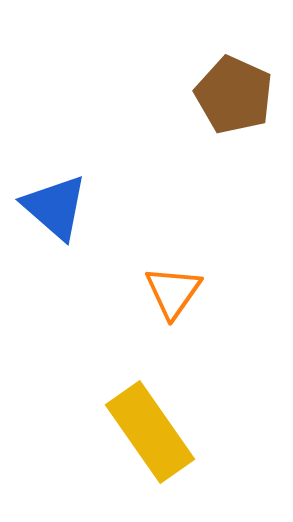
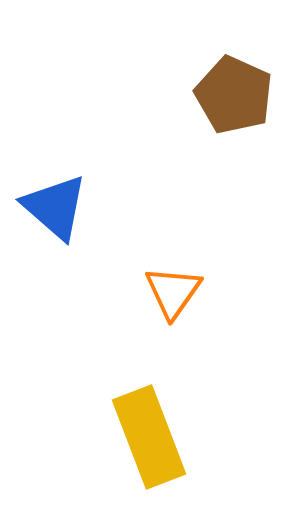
yellow rectangle: moved 1 px left, 5 px down; rotated 14 degrees clockwise
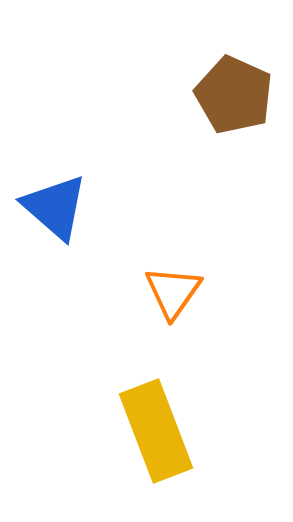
yellow rectangle: moved 7 px right, 6 px up
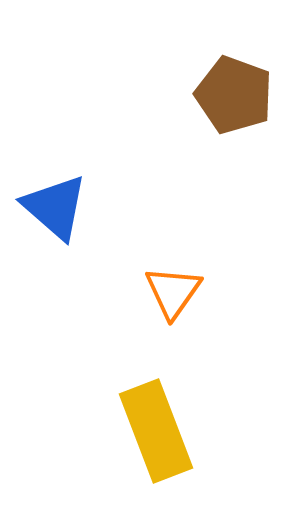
brown pentagon: rotated 4 degrees counterclockwise
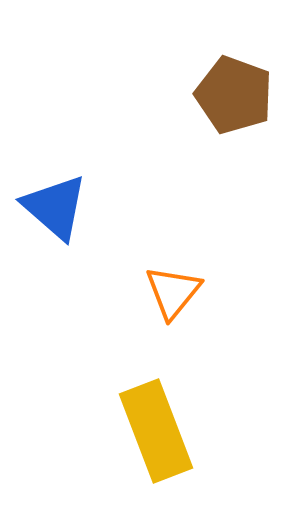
orange triangle: rotated 4 degrees clockwise
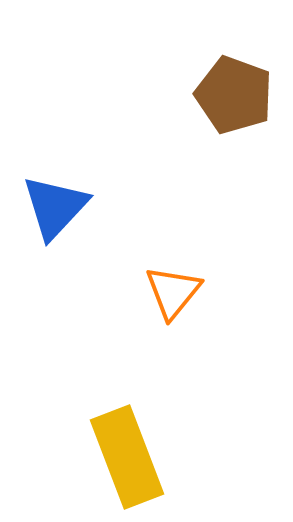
blue triangle: rotated 32 degrees clockwise
yellow rectangle: moved 29 px left, 26 px down
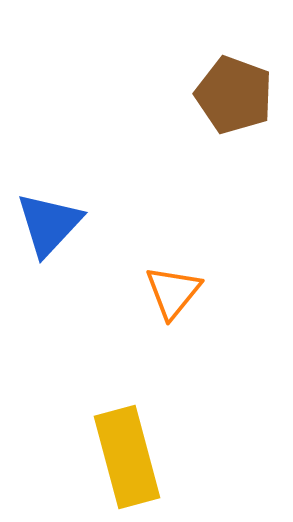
blue triangle: moved 6 px left, 17 px down
yellow rectangle: rotated 6 degrees clockwise
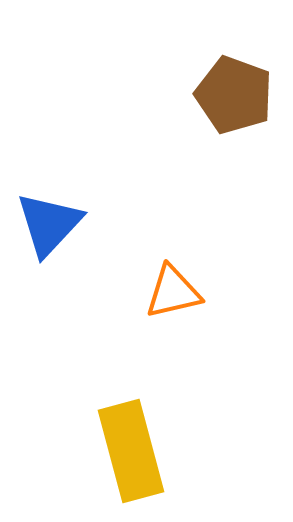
orange triangle: rotated 38 degrees clockwise
yellow rectangle: moved 4 px right, 6 px up
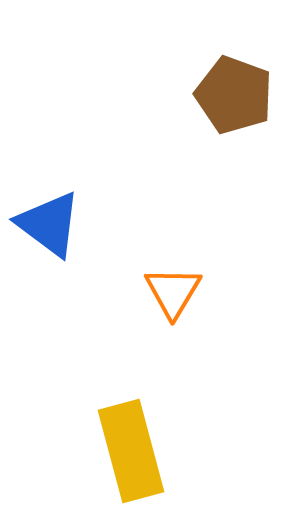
blue triangle: rotated 36 degrees counterclockwise
orange triangle: rotated 46 degrees counterclockwise
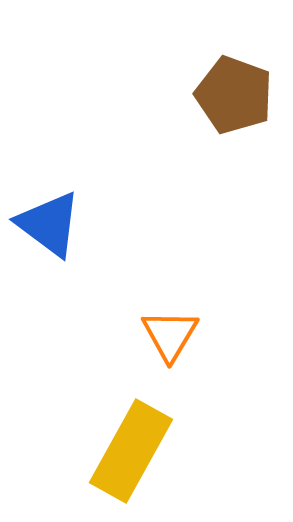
orange triangle: moved 3 px left, 43 px down
yellow rectangle: rotated 44 degrees clockwise
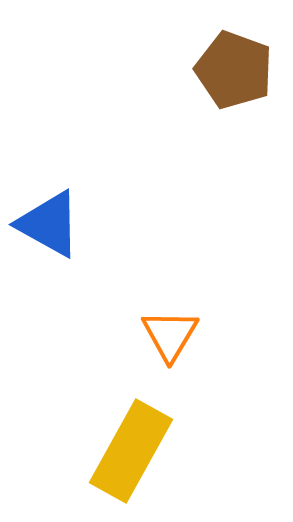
brown pentagon: moved 25 px up
blue triangle: rotated 8 degrees counterclockwise
